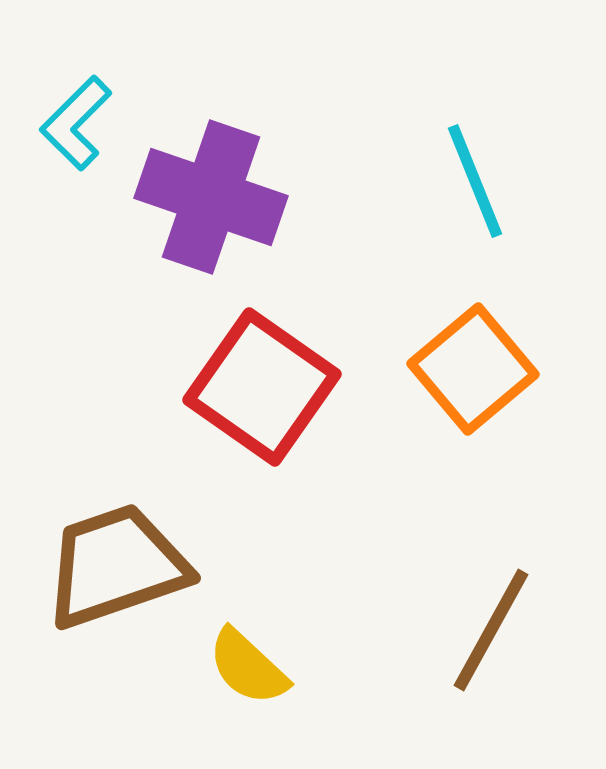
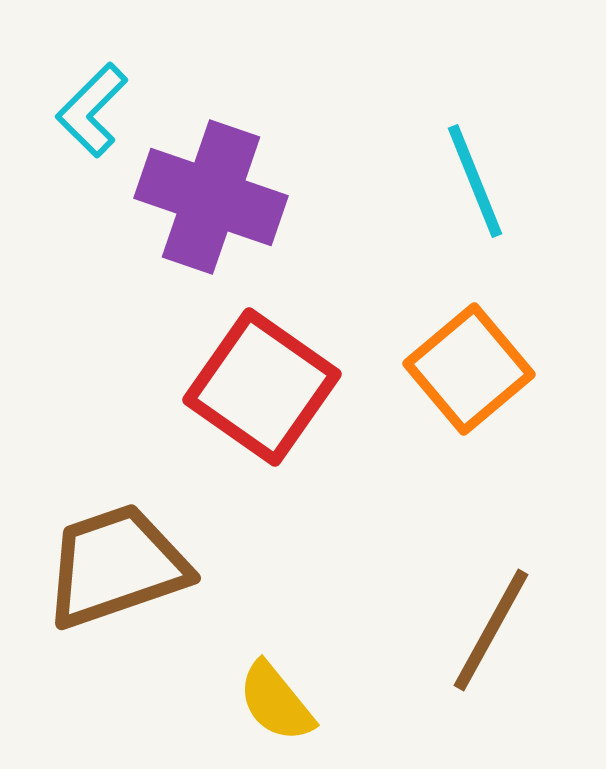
cyan L-shape: moved 16 px right, 13 px up
orange square: moved 4 px left
yellow semicircle: moved 28 px right, 35 px down; rotated 8 degrees clockwise
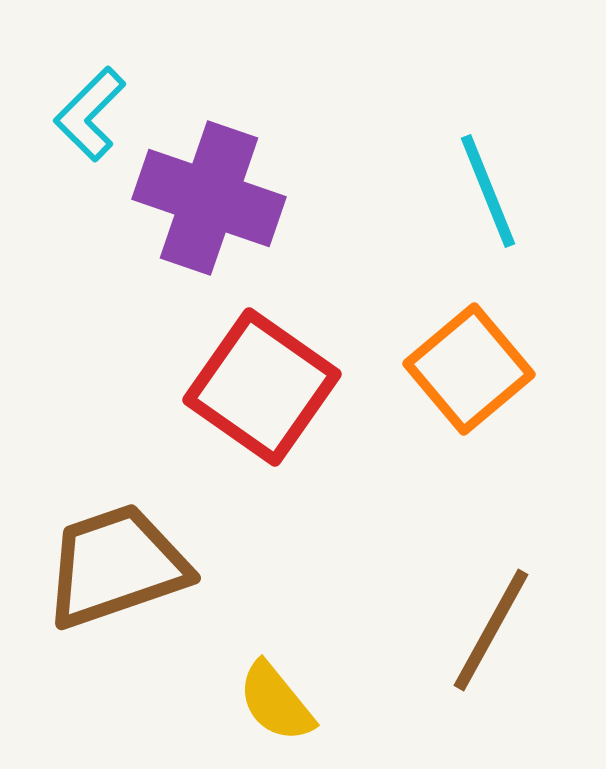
cyan L-shape: moved 2 px left, 4 px down
cyan line: moved 13 px right, 10 px down
purple cross: moved 2 px left, 1 px down
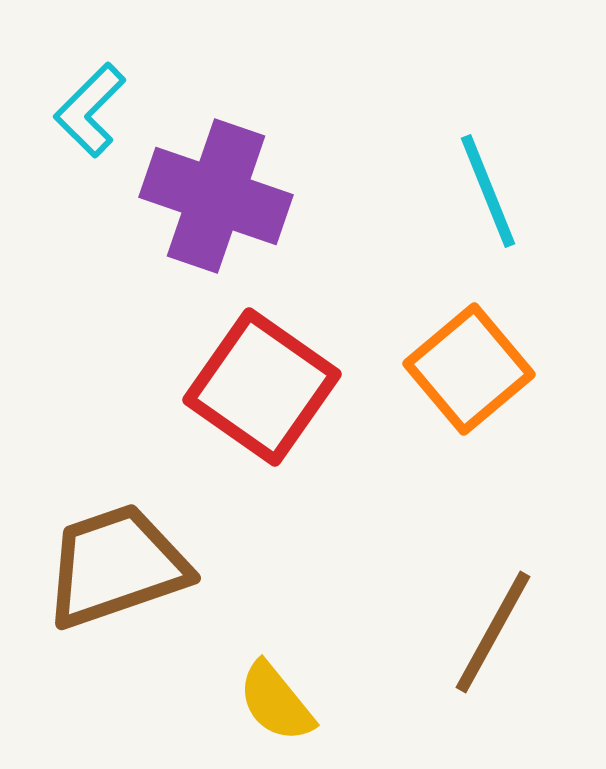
cyan L-shape: moved 4 px up
purple cross: moved 7 px right, 2 px up
brown line: moved 2 px right, 2 px down
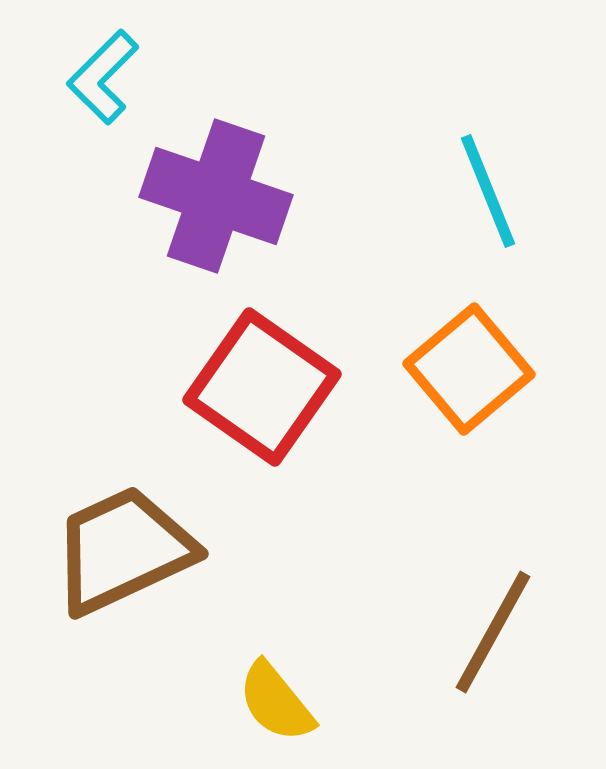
cyan L-shape: moved 13 px right, 33 px up
brown trapezoid: moved 7 px right, 16 px up; rotated 6 degrees counterclockwise
